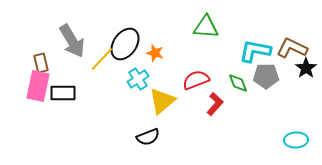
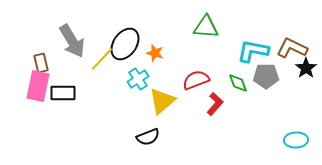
cyan L-shape: moved 2 px left
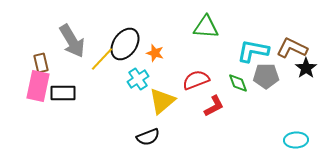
red L-shape: moved 1 px left, 2 px down; rotated 20 degrees clockwise
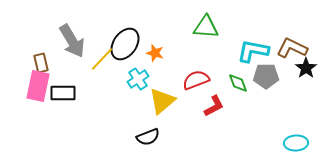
cyan ellipse: moved 3 px down
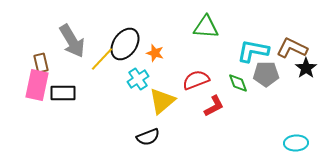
gray pentagon: moved 2 px up
pink rectangle: moved 1 px left, 1 px up
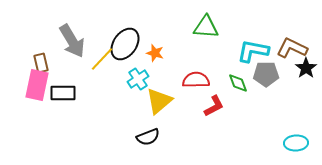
red semicircle: rotated 20 degrees clockwise
yellow triangle: moved 3 px left
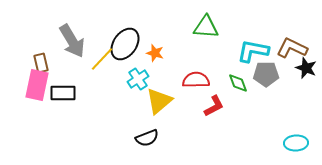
black star: rotated 15 degrees counterclockwise
black semicircle: moved 1 px left, 1 px down
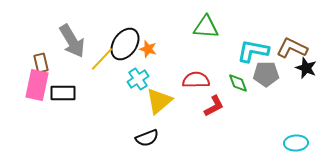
orange star: moved 7 px left, 4 px up
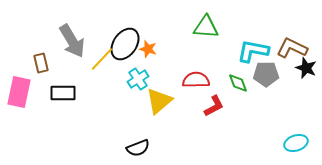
pink rectangle: moved 18 px left, 7 px down
black semicircle: moved 9 px left, 10 px down
cyan ellipse: rotated 15 degrees counterclockwise
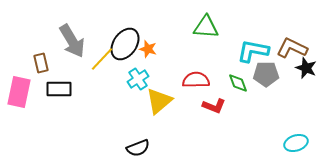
black rectangle: moved 4 px left, 4 px up
red L-shape: rotated 50 degrees clockwise
